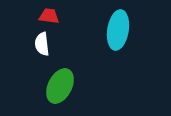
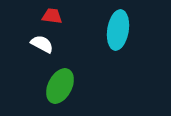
red trapezoid: moved 3 px right
white semicircle: rotated 125 degrees clockwise
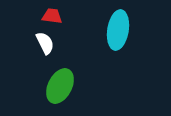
white semicircle: moved 3 px right, 1 px up; rotated 35 degrees clockwise
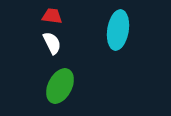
white semicircle: moved 7 px right
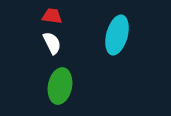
cyan ellipse: moved 1 px left, 5 px down; rotated 6 degrees clockwise
green ellipse: rotated 16 degrees counterclockwise
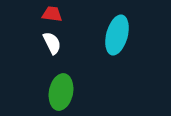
red trapezoid: moved 2 px up
green ellipse: moved 1 px right, 6 px down
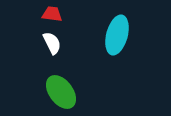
green ellipse: rotated 48 degrees counterclockwise
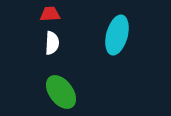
red trapezoid: moved 2 px left; rotated 10 degrees counterclockwise
white semicircle: rotated 30 degrees clockwise
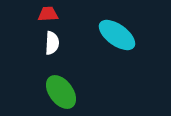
red trapezoid: moved 2 px left
cyan ellipse: rotated 69 degrees counterclockwise
